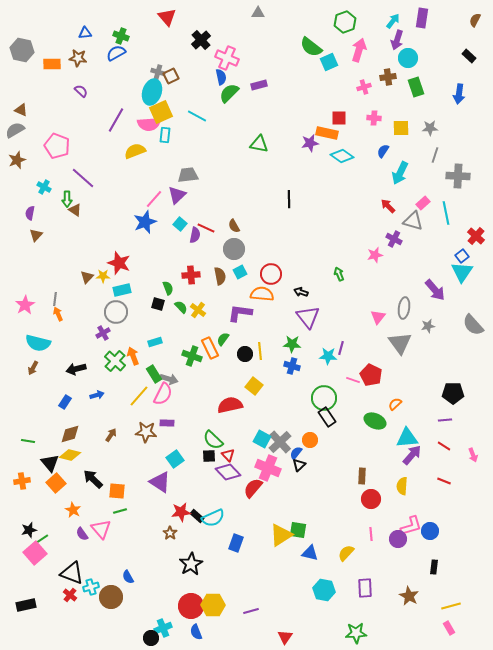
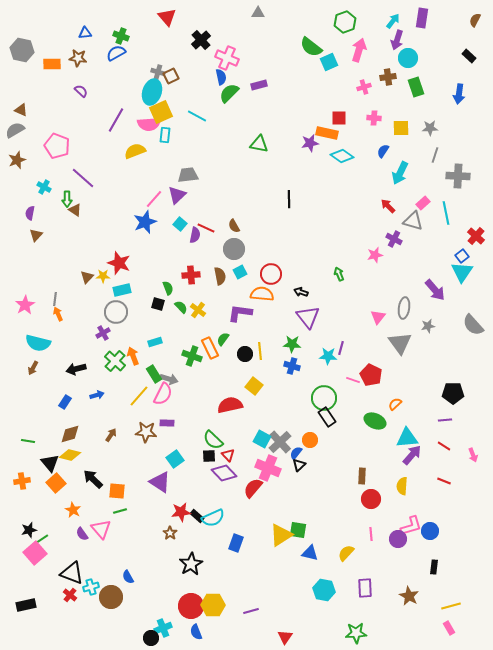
purple diamond at (228, 472): moved 4 px left, 1 px down
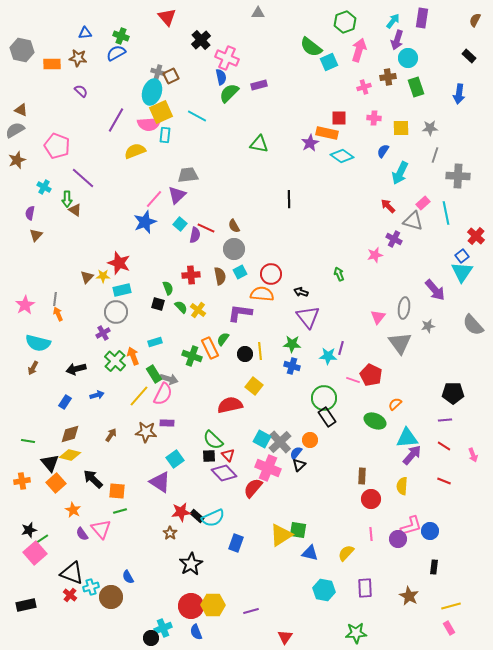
purple star at (310, 143): rotated 18 degrees counterclockwise
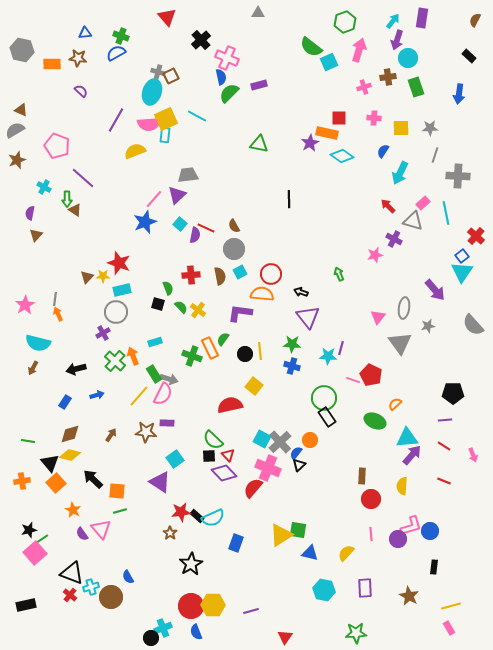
yellow square at (161, 112): moved 5 px right, 7 px down
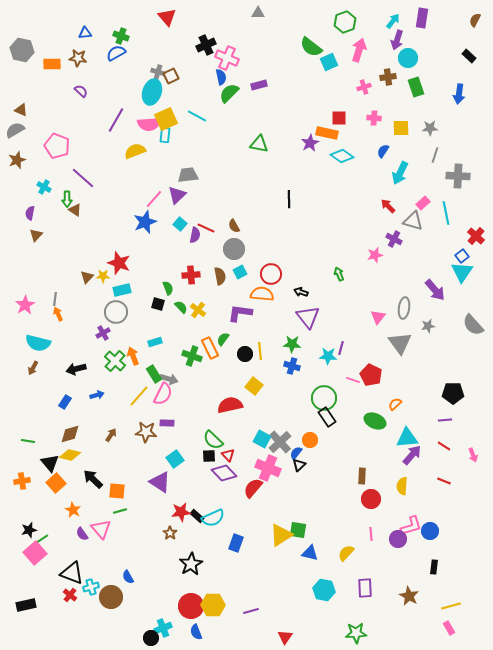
black cross at (201, 40): moved 5 px right, 5 px down; rotated 18 degrees clockwise
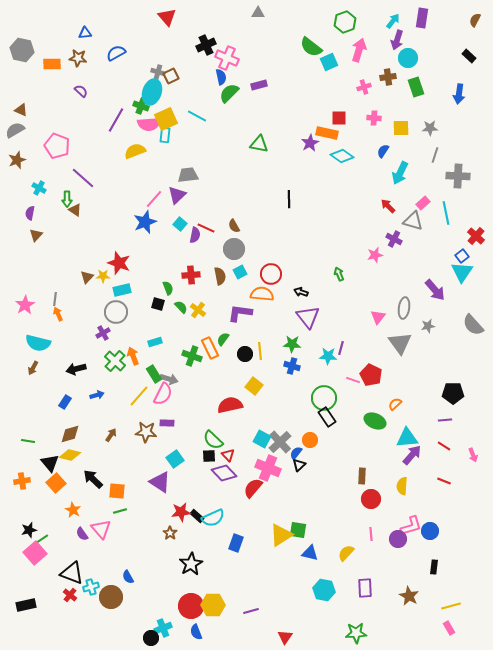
green cross at (121, 36): moved 20 px right, 70 px down
cyan cross at (44, 187): moved 5 px left, 1 px down
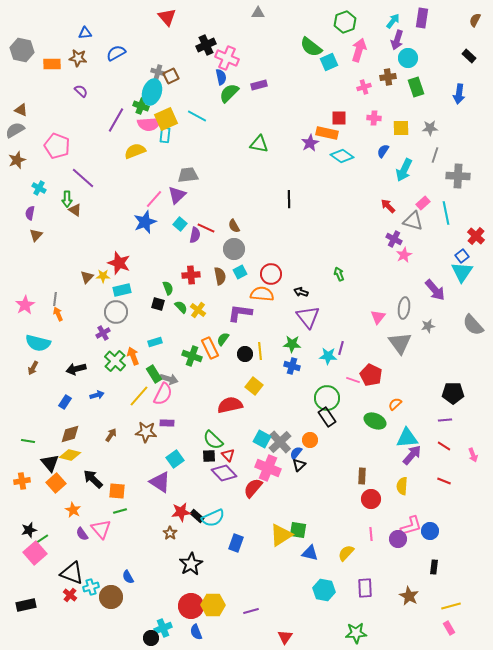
cyan arrow at (400, 173): moved 4 px right, 3 px up
pink star at (375, 255): moved 29 px right; rotated 14 degrees counterclockwise
green circle at (324, 398): moved 3 px right
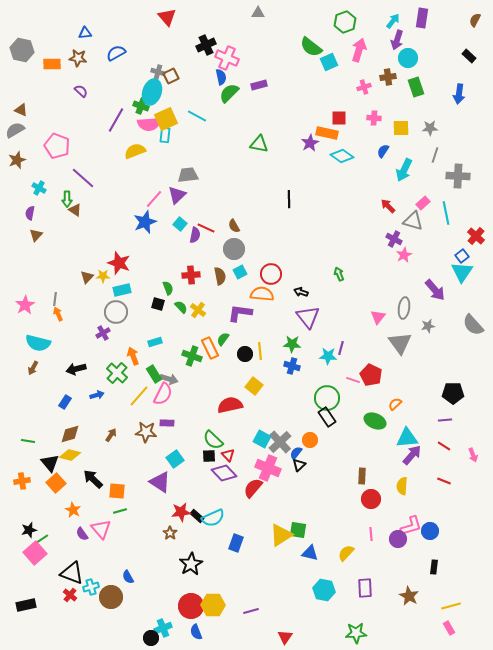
green cross at (115, 361): moved 2 px right, 12 px down
